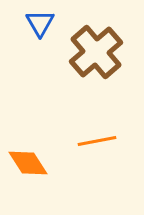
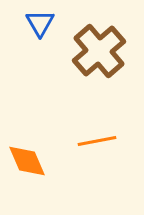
brown cross: moved 3 px right, 1 px up
orange diamond: moved 1 px left, 2 px up; rotated 9 degrees clockwise
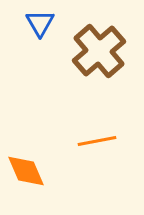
orange diamond: moved 1 px left, 10 px down
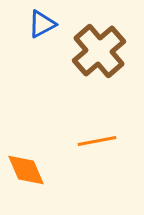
blue triangle: moved 2 px right, 1 px down; rotated 32 degrees clockwise
orange diamond: moved 1 px up
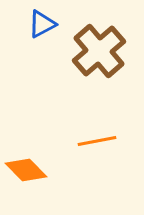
orange diamond: rotated 21 degrees counterclockwise
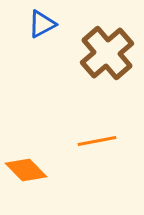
brown cross: moved 8 px right, 2 px down
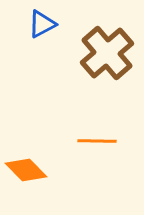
orange line: rotated 12 degrees clockwise
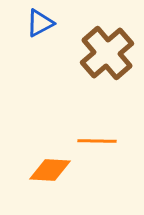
blue triangle: moved 2 px left, 1 px up
orange diamond: moved 24 px right; rotated 42 degrees counterclockwise
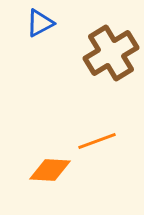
brown cross: moved 4 px right; rotated 10 degrees clockwise
orange line: rotated 21 degrees counterclockwise
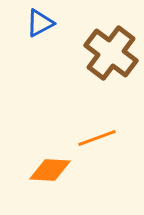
brown cross: rotated 22 degrees counterclockwise
orange line: moved 3 px up
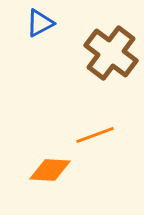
orange line: moved 2 px left, 3 px up
